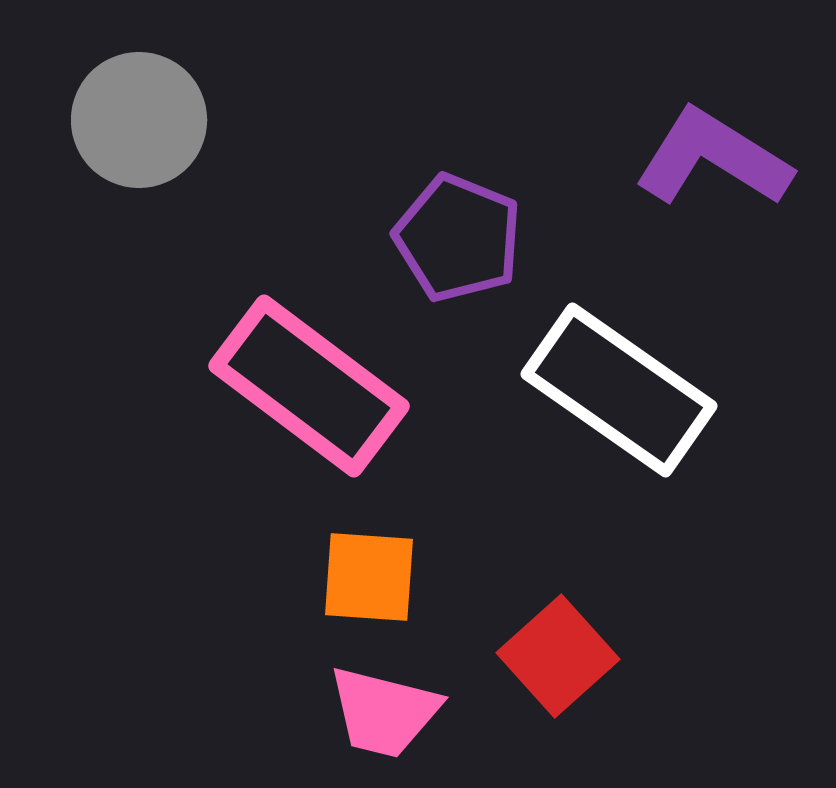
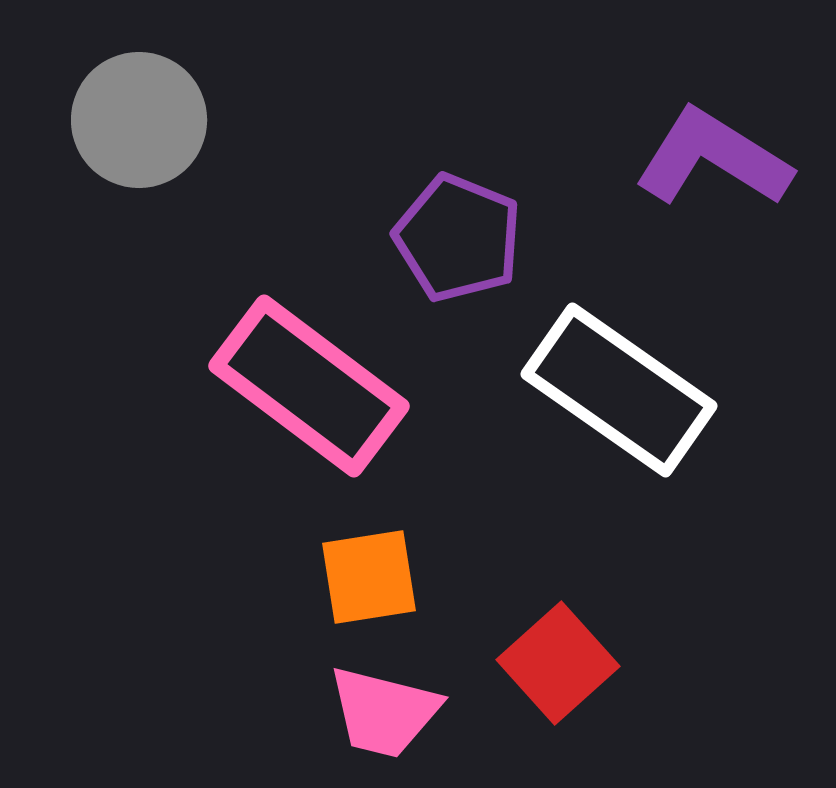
orange square: rotated 13 degrees counterclockwise
red square: moved 7 px down
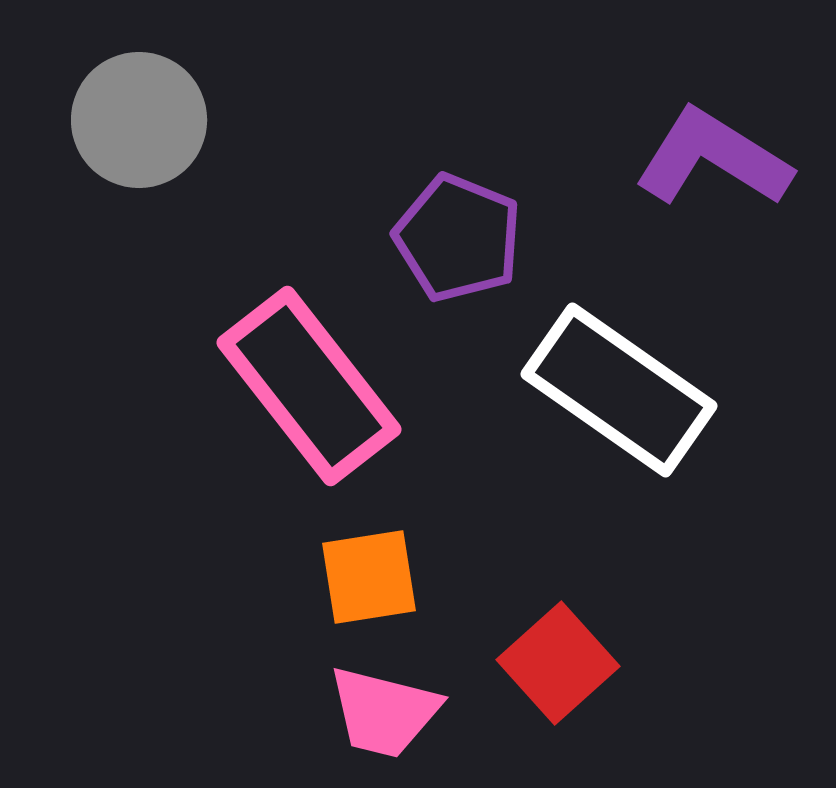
pink rectangle: rotated 15 degrees clockwise
